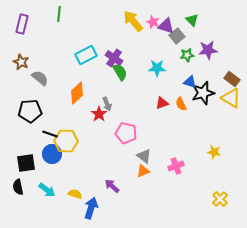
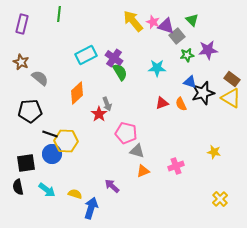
gray triangle: moved 7 px left, 5 px up; rotated 21 degrees counterclockwise
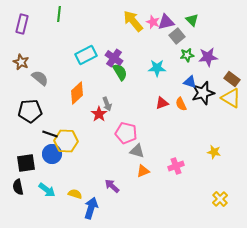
purple triangle: moved 4 px up; rotated 30 degrees counterclockwise
purple star: moved 7 px down
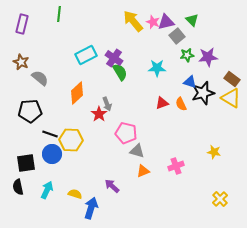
yellow hexagon: moved 5 px right, 1 px up
cyan arrow: rotated 102 degrees counterclockwise
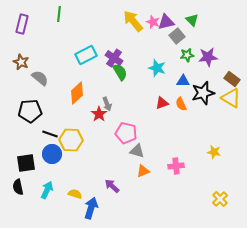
cyan star: rotated 18 degrees clockwise
blue triangle: moved 7 px left, 1 px up; rotated 16 degrees counterclockwise
pink cross: rotated 14 degrees clockwise
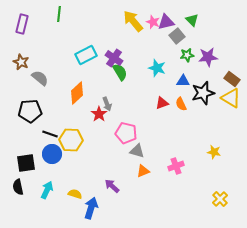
pink cross: rotated 14 degrees counterclockwise
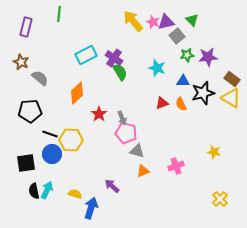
purple rectangle: moved 4 px right, 3 px down
gray arrow: moved 15 px right, 14 px down
black semicircle: moved 16 px right, 4 px down
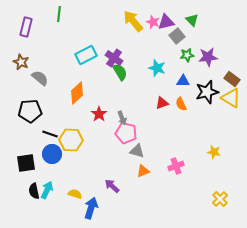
black star: moved 4 px right, 1 px up
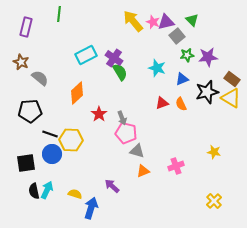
blue triangle: moved 1 px left, 2 px up; rotated 24 degrees counterclockwise
yellow cross: moved 6 px left, 2 px down
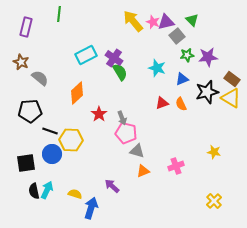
black line: moved 3 px up
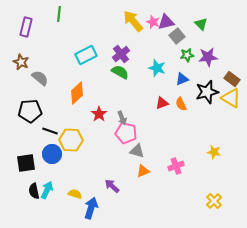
green triangle: moved 9 px right, 4 px down
purple cross: moved 7 px right, 4 px up; rotated 18 degrees clockwise
green semicircle: rotated 30 degrees counterclockwise
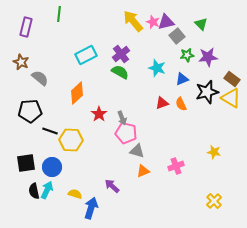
blue circle: moved 13 px down
